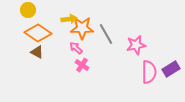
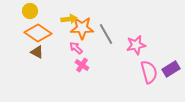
yellow circle: moved 2 px right, 1 px down
pink semicircle: rotated 15 degrees counterclockwise
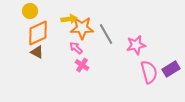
orange diamond: rotated 60 degrees counterclockwise
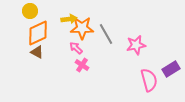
pink semicircle: moved 8 px down
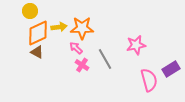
yellow arrow: moved 10 px left, 8 px down
gray line: moved 1 px left, 25 px down
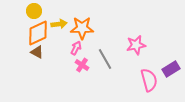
yellow circle: moved 4 px right
yellow arrow: moved 3 px up
pink arrow: rotated 72 degrees clockwise
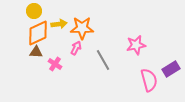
brown triangle: moved 1 px left; rotated 24 degrees counterclockwise
gray line: moved 2 px left, 1 px down
pink cross: moved 27 px left, 1 px up
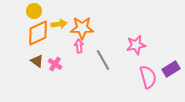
pink arrow: moved 3 px right, 2 px up; rotated 32 degrees counterclockwise
brown triangle: moved 1 px right, 9 px down; rotated 32 degrees clockwise
pink semicircle: moved 1 px left, 3 px up
